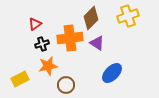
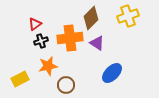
black cross: moved 1 px left, 3 px up
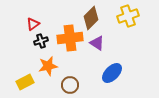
red triangle: moved 2 px left
yellow rectangle: moved 5 px right, 3 px down
brown circle: moved 4 px right
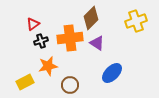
yellow cross: moved 8 px right, 5 px down
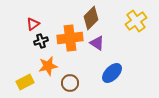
yellow cross: rotated 15 degrees counterclockwise
brown circle: moved 2 px up
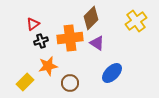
yellow rectangle: rotated 18 degrees counterclockwise
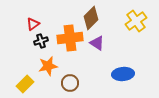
blue ellipse: moved 11 px right, 1 px down; rotated 40 degrees clockwise
yellow rectangle: moved 2 px down
